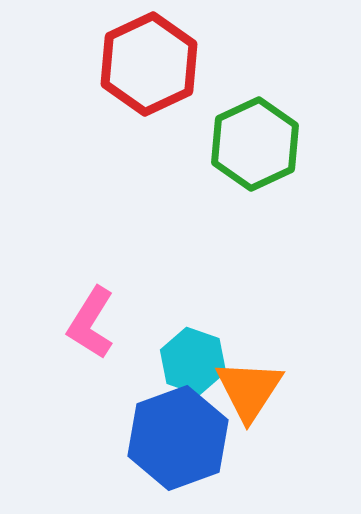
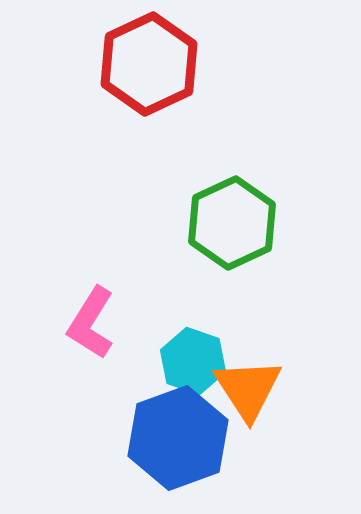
green hexagon: moved 23 px left, 79 px down
orange triangle: moved 1 px left, 1 px up; rotated 6 degrees counterclockwise
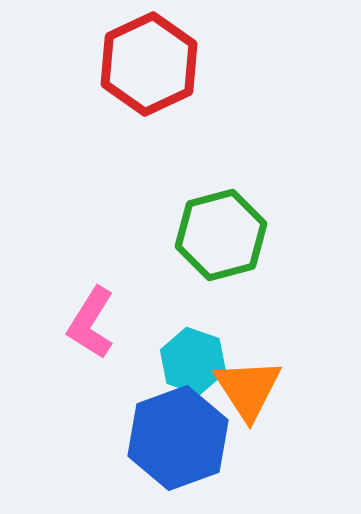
green hexagon: moved 11 px left, 12 px down; rotated 10 degrees clockwise
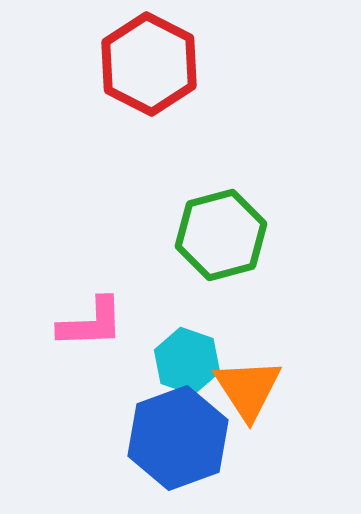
red hexagon: rotated 8 degrees counterclockwise
pink L-shape: rotated 124 degrees counterclockwise
cyan hexagon: moved 6 px left
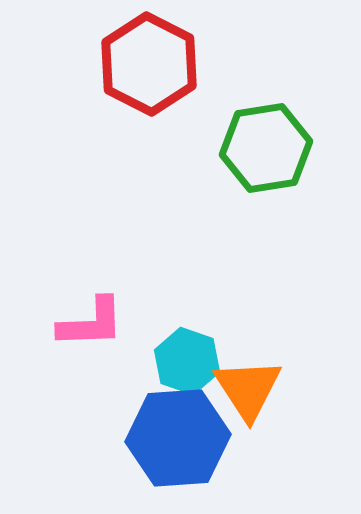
green hexagon: moved 45 px right, 87 px up; rotated 6 degrees clockwise
blue hexagon: rotated 16 degrees clockwise
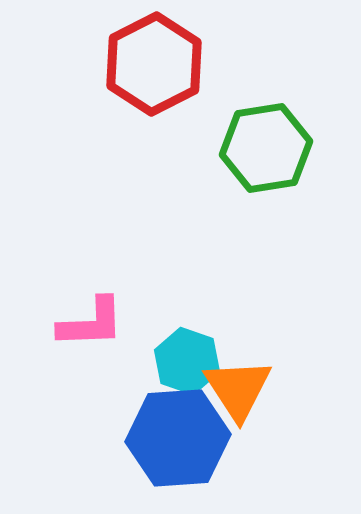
red hexagon: moved 5 px right; rotated 6 degrees clockwise
orange triangle: moved 10 px left
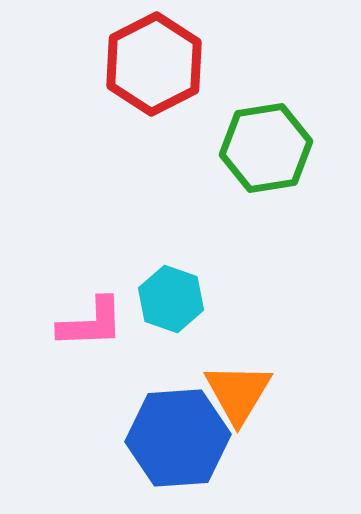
cyan hexagon: moved 16 px left, 62 px up
orange triangle: moved 4 px down; rotated 4 degrees clockwise
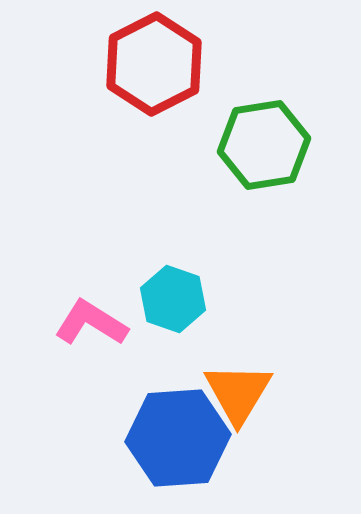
green hexagon: moved 2 px left, 3 px up
cyan hexagon: moved 2 px right
pink L-shape: rotated 146 degrees counterclockwise
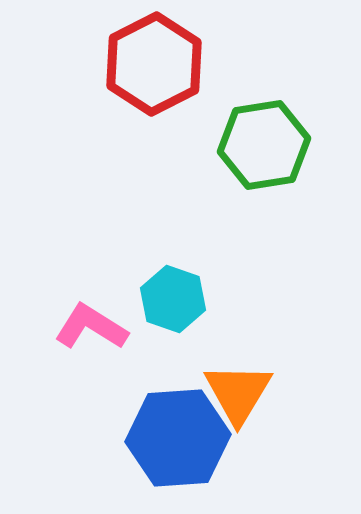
pink L-shape: moved 4 px down
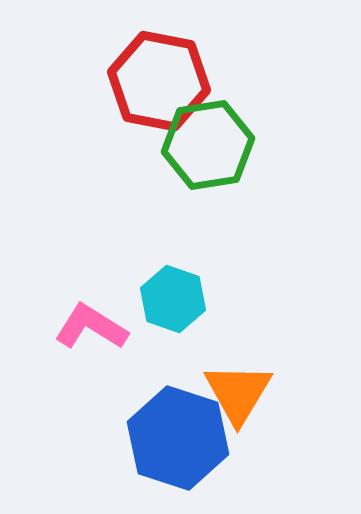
red hexagon: moved 5 px right, 17 px down; rotated 22 degrees counterclockwise
green hexagon: moved 56 px left
blue hexagon: rotated 22 degrees clockwise
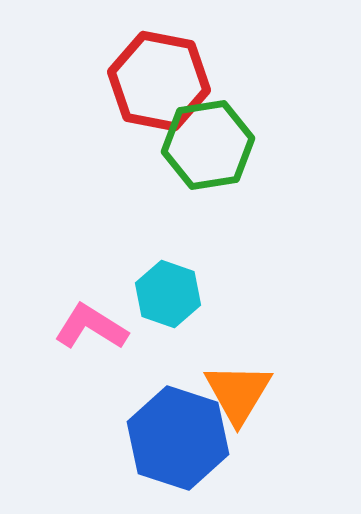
cyan hexagon: moved 5 px left, 5 px up
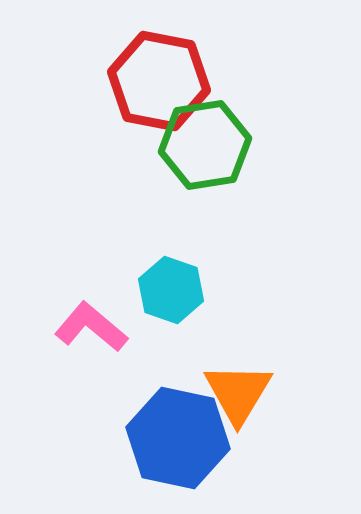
green hexagon: moved 3 px left
cyan hexagon: moved 3 px right, 4 px up
pink L-shape: rotated 8 degrees clockwise
blue hexagon: rotated 6 degrees counterclockwise
